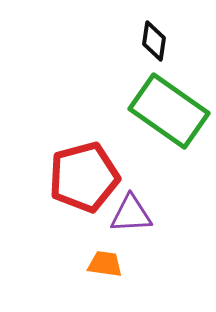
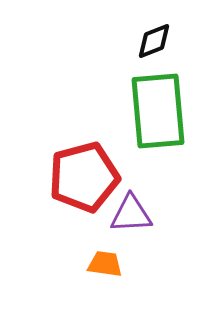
black diamond: rotated 60 degrees clockwise
green rectangle: moved 11 px left; rotated 50 degrees clockwise
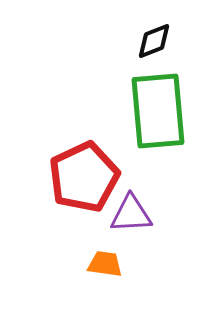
red pentagon: rotated 10 degrees counterclockwise
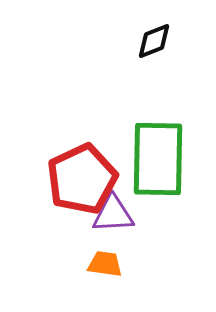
green rectangle: moved 48 px down; rotated 6 degrees clockwise
red pentagon: moved 2 px left, 2 px down
purple triangle: moved 18 px left
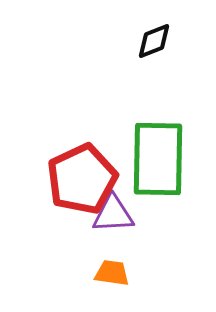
orange trapezoid: moved 7 px right, 9 px down
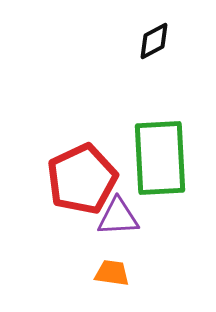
black diamond: rotated 6 degrees counterclockwise
green rectangle: moved 2 px right, 1 px up; rotated 4 degrees counterclockwise
purple triangle: moved 5 px right, 3 px down
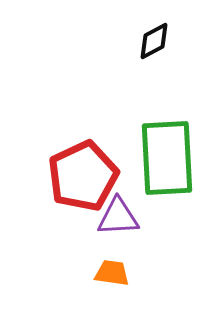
green rectangle: moved 7 px right
red pentagon: moved 1 px right, 3 px up
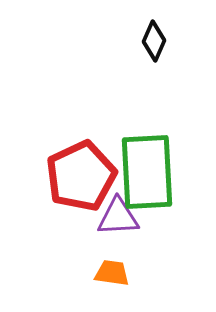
black diamond: rotated 39 degrees counterclockwise
green rectangle: moved 20 px left, 14 px down
red pentagon: moved 2 px left
